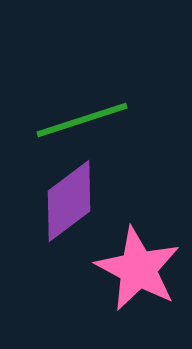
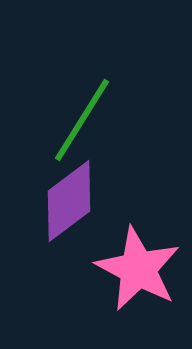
green line: rotated 40 degrees counterclockwise
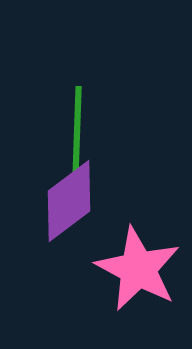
green line: moved 5 px left, 13 px down; rotated 30 degrees counterclockwise
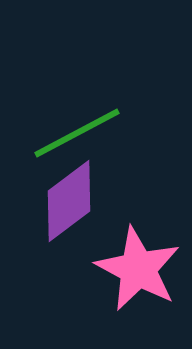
green line: rotated 60 degrees clockwise
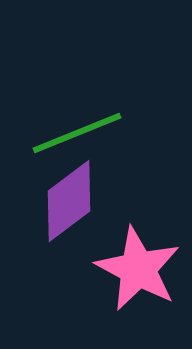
green line: rotated 6 degrees clockwise
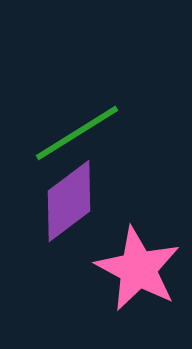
green line: rotated 10 degrees counterclockwise
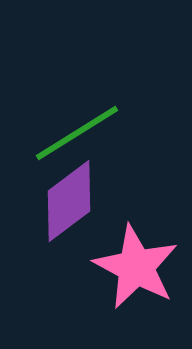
pink star: moved 2 px left, 2 px up
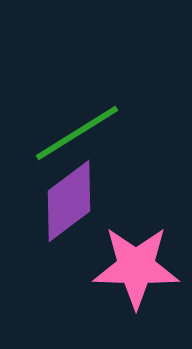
pink star: rotated 26 degrees counterclockwise
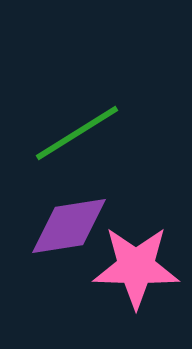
purple diamond: moved 25 px down; rotated 28 degrees clockwise
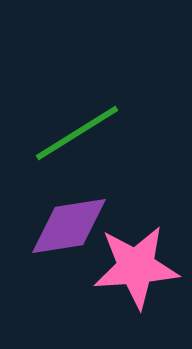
pink star: rotated 6 degrees counterclockwise
